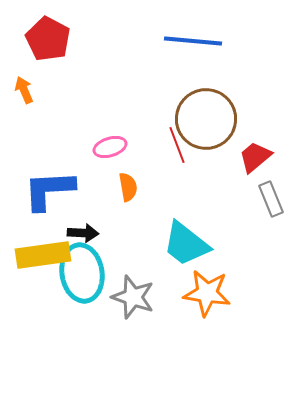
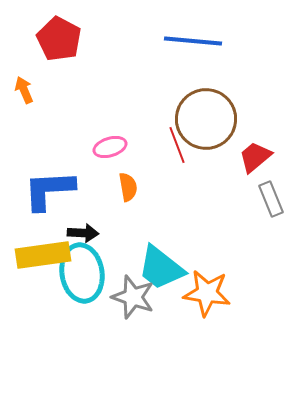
red pentagon: moved 11 px right
cyan trapezoid: moved 25 px left, 24 px down
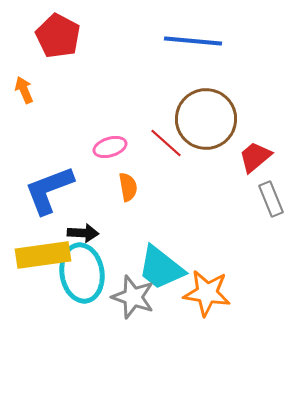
red pentagon: moved 1 px left, 3 px up
red line: moved 11 px left, 2 px up; rotated 27 degrees counterclockwise
blue L-shape: rotated 18 degrees counterclockwise
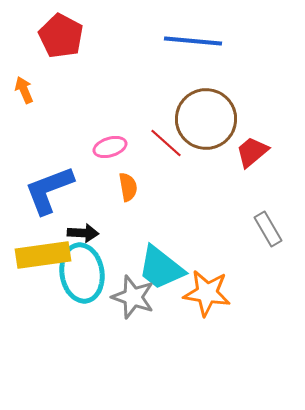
red pentagon: moved 3 px right
red trapezoid: moved 3 px left, 5 px up
gray rectangle: moved 3 px left, 30 px down; rotated 8 degrees counterclockwise
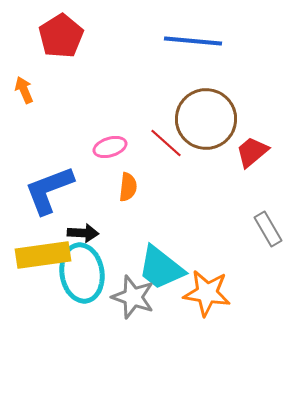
red pentagon: rotated 12 degrees clockwise
orange semicircle: rotated 16 degrees clockwise
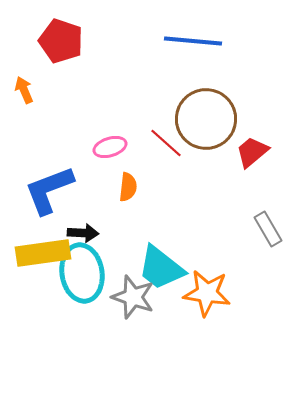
red pentagon: moved 5 px down; rotated 21 degrees counterclockwise
yellow rectangle: moved 2 px up
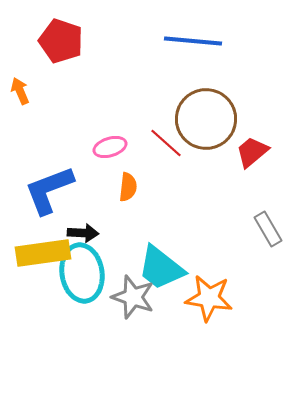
orange arrow: moved 4 px left, 1 px down
orange star: moved 2 px right, 5 px down
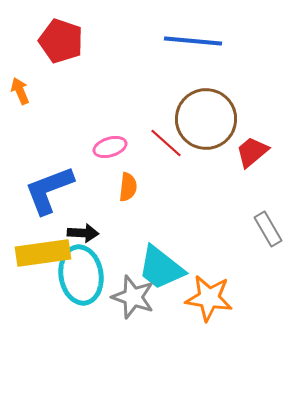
cyan ellipse: moved 1 px left, 2 px down
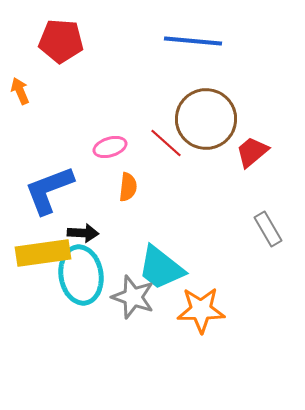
red pentagon: rotated 15 degrees counterclockwise
orange star: moved 8 px left, 12 px down; rotated 9 degrees counterclockwise
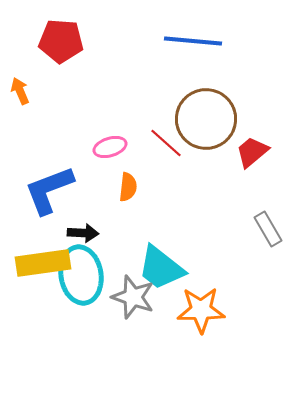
yellow rectangle: moved 10 px down
